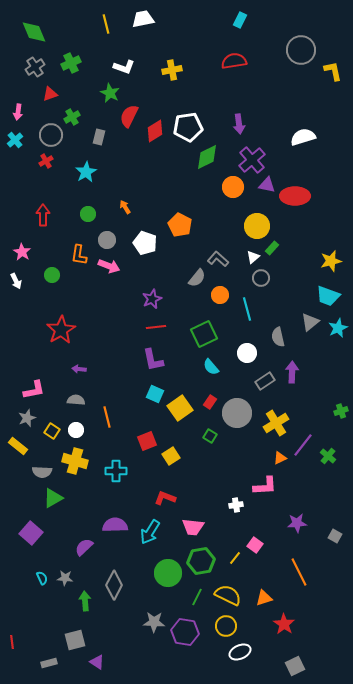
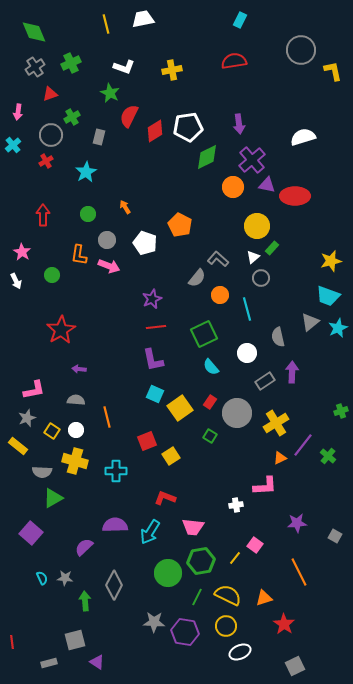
cyan cross at (15, 140): moved 2 px left, 5 px down
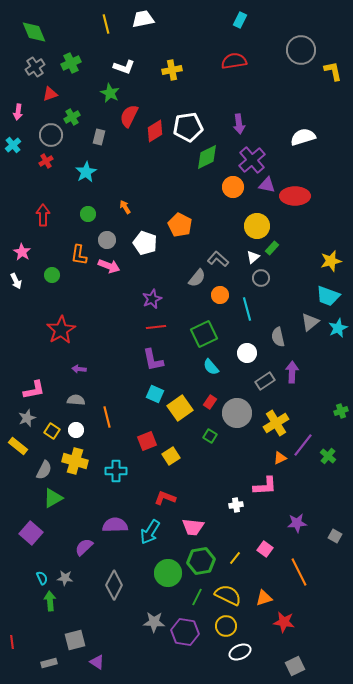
gray semicircle at (42, 472): moved 2 px right, 2 px up; rotated 66 degrees counterclockwise
pink square at (255, 545): moved 10 px right, 4 px down
green arrow at (85, 601): moved 35 px left
red star at (284, 624): moved 2 px up; rotated 25 degrees counterclockwise
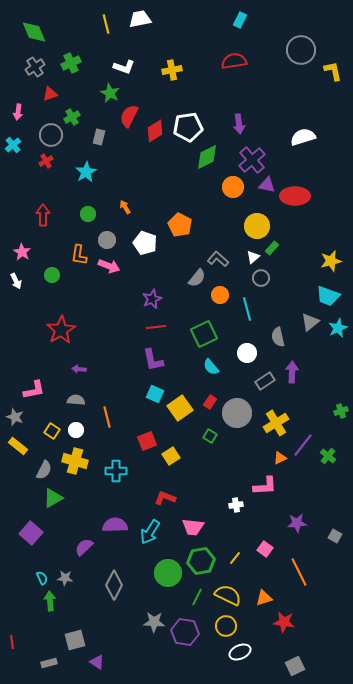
white trapezoid at (143, 19): moved 3 px left
gray star at (27, 418): moved 12 px left, 1 px up; rotated 30 degrees counterclockwise
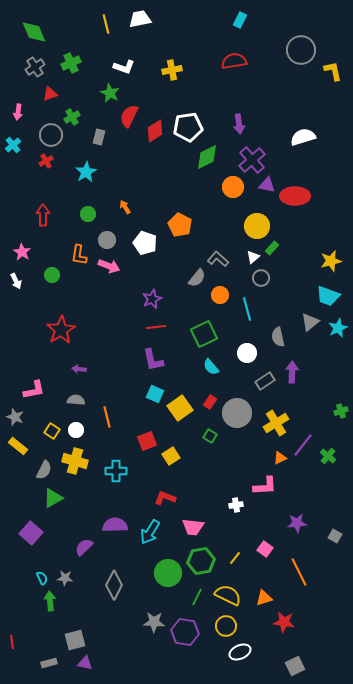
purple triangle at (97, 662): moved 12 px left, 1 px down; rotated 21 degrees counterclockwise
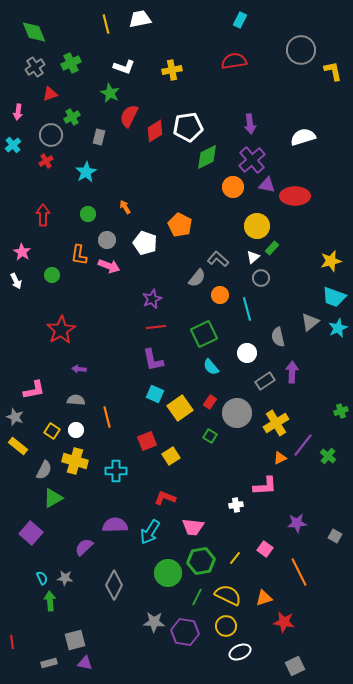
purple arrow at (239, 124): moved 11 px right
cyan trapezoid at (328, 296): moved 6 px right, 1 px down
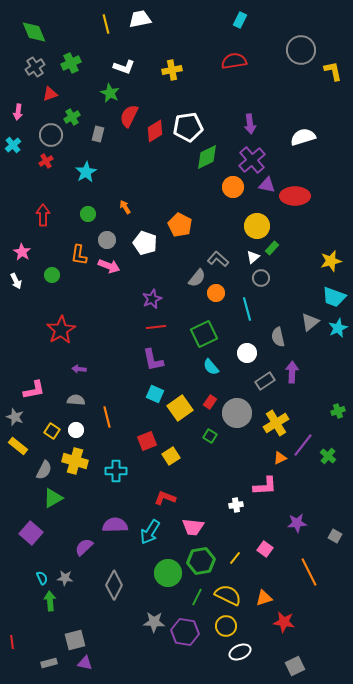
gray rectangle at (99, 137): moved 1 px left, 3 px up
orange circle at (220, 295): moved 4 px left, 2 px up
green cross at (341, 411): moved 3 px left
orange line at (299, 572): moved 10 px right
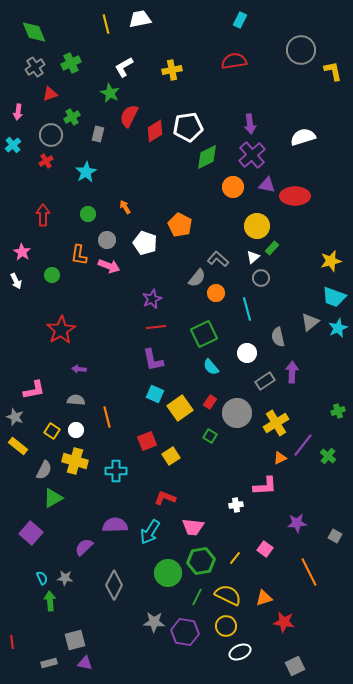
white L-shape at (124, 67): rotated 130 degrees clockwise
purple cross at (252, 160): moved 5 px up
